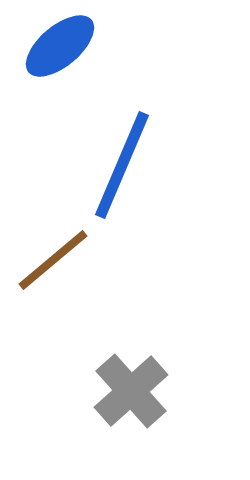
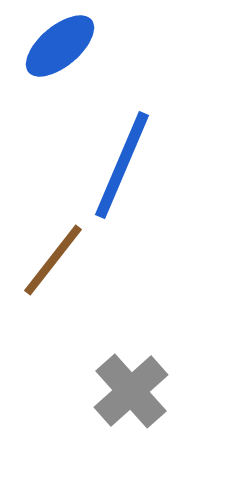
brown line: rotated 12 degrees counterclockwise
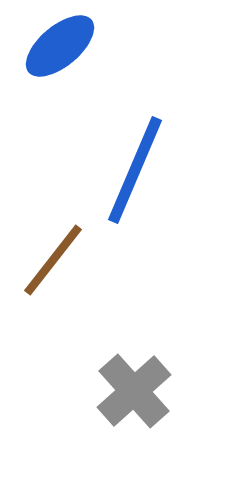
blue line: moved 13 px right, 5 px down
gray cross: moved 3 px right
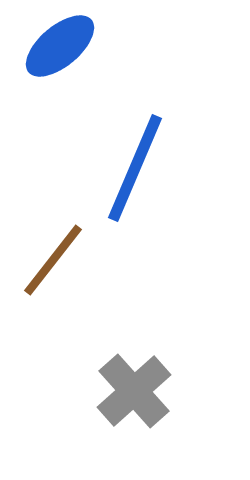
blue line: moved 2 px up
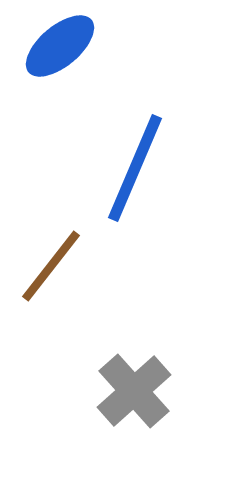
brown line: moved 2 px left, 6 px down
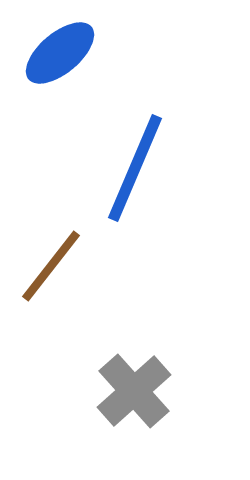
blue ellipse: moved 7 px down
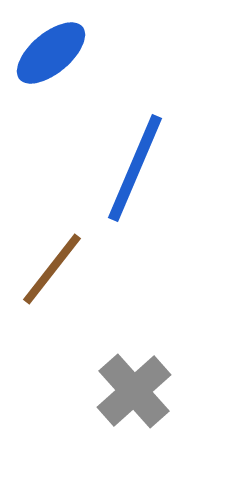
blue ellipse: moved 9 px left
brown line: moved 1 px right, 3 px down
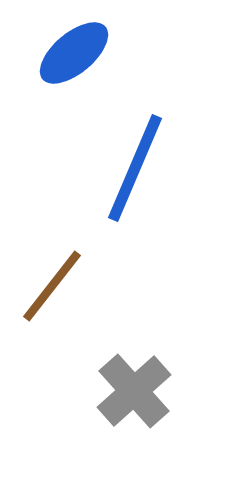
blue ellipse: moved 23 px right
brown line: moved 17 px down
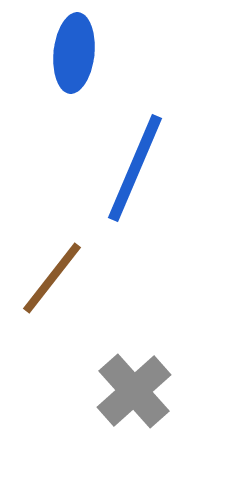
blue ellipse: rotated 44 degrees counterclockwise
brown line: moved 8 px up
